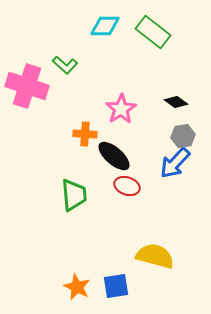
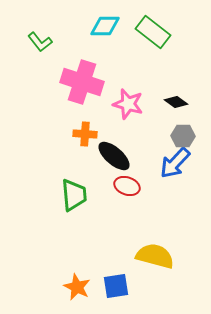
green L-shape: moved 25 px left, 23 px up; rotated 10 degrees clockwise
pink cross: moved 55 px right, 4 px up
pink star: moved 7 px right, 5 px up; rotated 24 degrees counterclockwise
gray hexagon: rotated 10 degrees clockwise
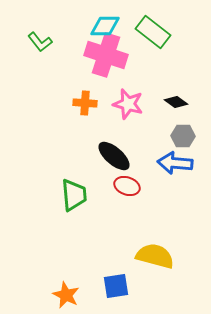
pink cross: moved 24 px right, 27 px up
orange cross: moved 31 px up
blue arrow: rotated 52 degrees clockwise
orange star: moved 11 px left, 8 px down
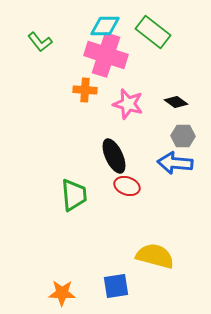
orange cross: moved 13 px up
black ellipse: rotated 24 degrees clockwise
orange star: moved 4 px left, 2 px up; rotated 24 degrees counterclockwise
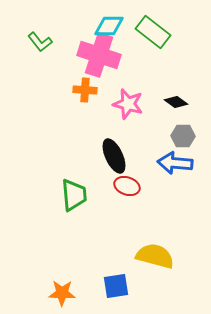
cyan diamond: moved 4 px right
pink cross: moved 7 px left
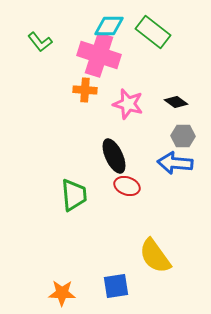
yellow semicircle: rotated 141 degrees counterclockwise
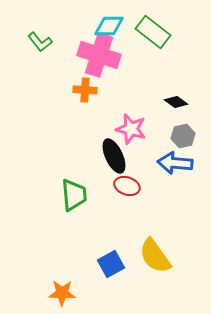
pink star: moved 3 px right, 25 px down
gray hexagon: rotated 15 degrees counterclockwise
blue square: moved 5 px left, 22 px up; rotated 20 degrees counterclockwise
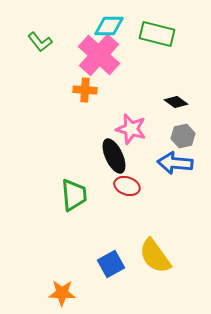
green rectangle: moved 4 px right, 2 px down; rotated 24 degrees counterclockwise
pink cross: rotated 24 degrees clockwise
